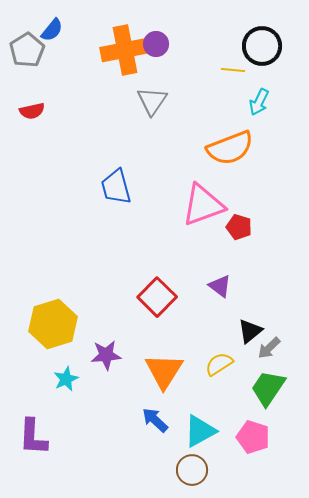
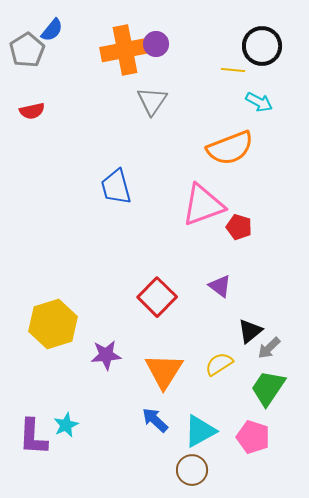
cyan arrow: rotated 88 degrees counterclockwise
cyan star: moved 46 px down
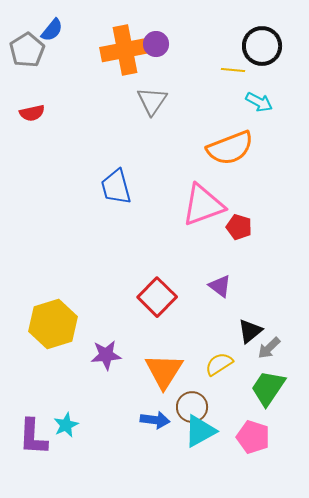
red semicircle: moved 2 px down
blue arrow: rotated 144 degrees clockwise
brown circle: moved 63 px up
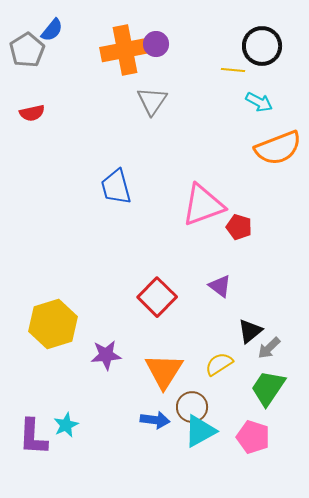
orange semicircle: moved 48 px right
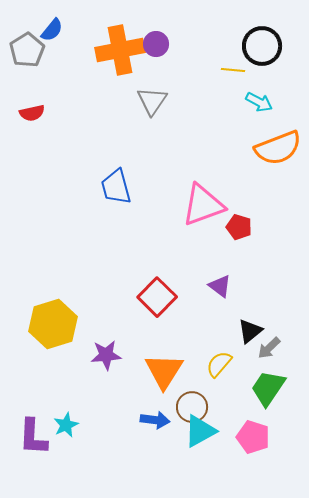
orange cross: moved 5 px left
yellow semicircle: rotated 16 degrees counterclockwise
